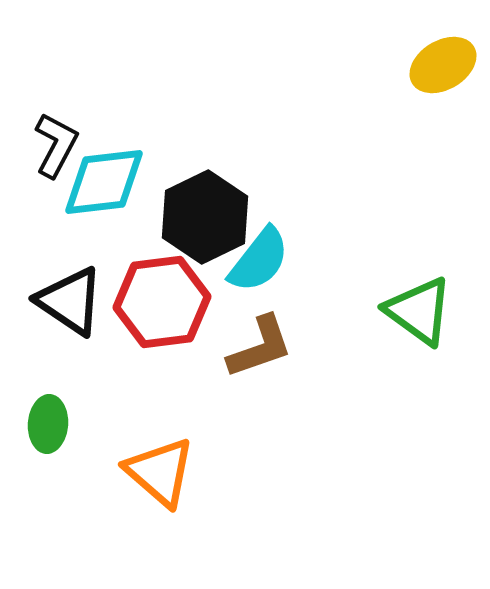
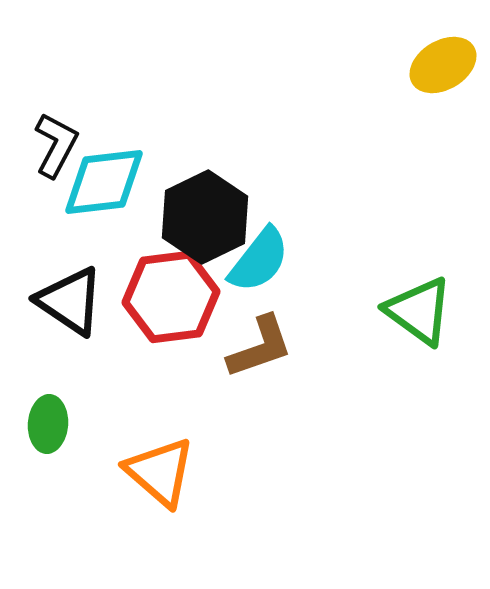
red hexagon: moved 9 px right, 5 px up
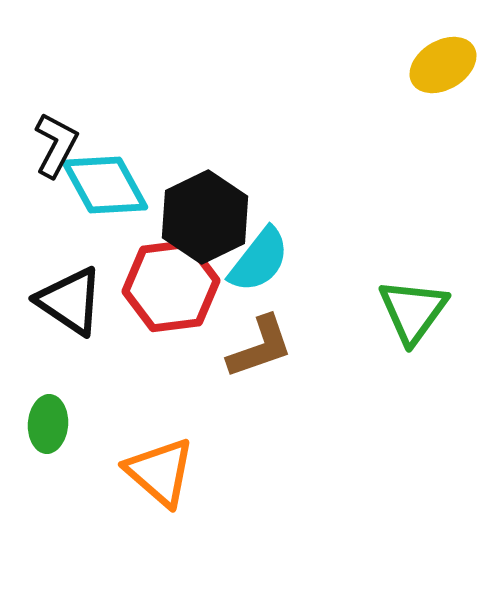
cyan diamond: moved 1 px right, 3 px down; rotated 68 degrees clockwise
red hexagon: moved 11 px up
green triangle: moved 6 px left; rotated 30 degrees clockwise
